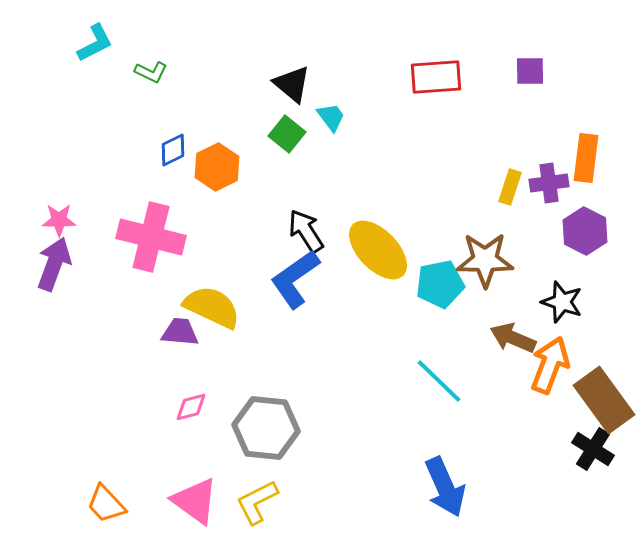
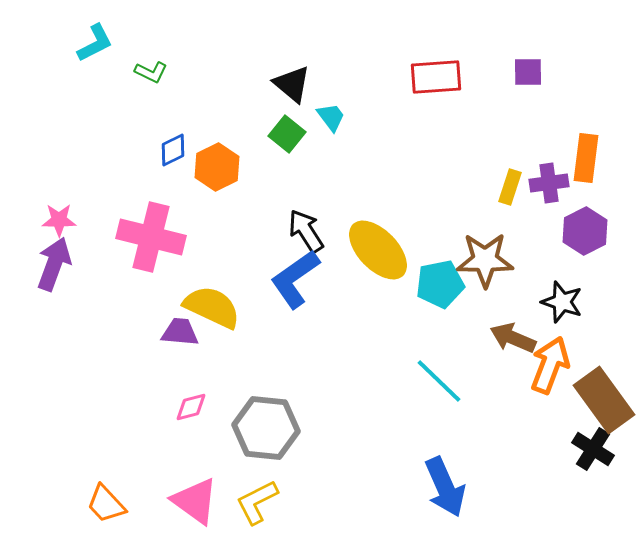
purple square: moved 2 px left, 1 px down
purple hexagon: rotated 6 degrees clockwise
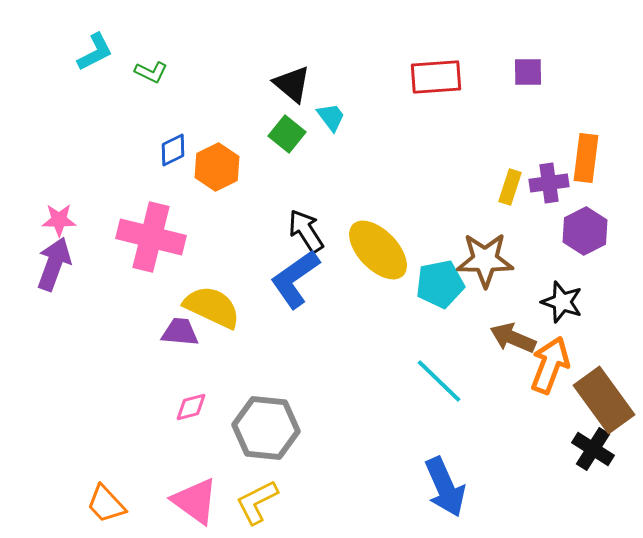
cyan L-shape: moved 9 px down
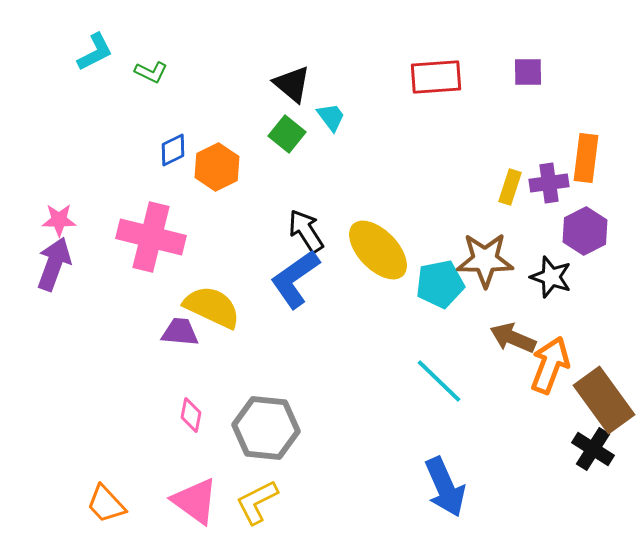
black star: moved 11 px left, 25 px up
pink diamond: moved 8 px down; rotated 64 degrees counterclockwise
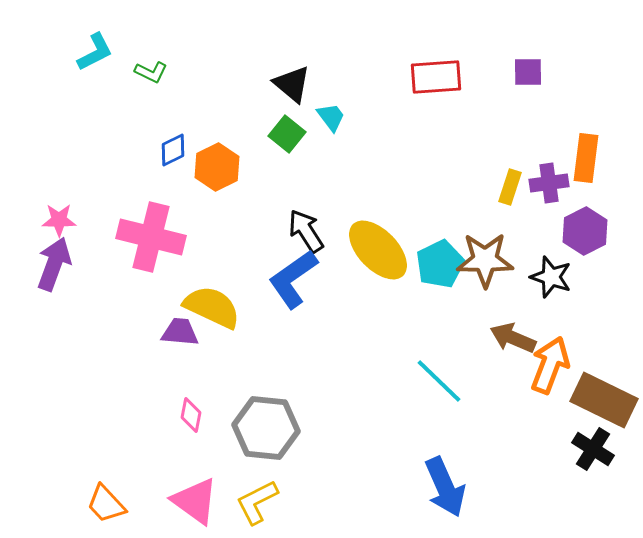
blue L-shape: moved 2 px left
cyan pentagon: moved 20 px up; rotated 15 degrees counterclockwise
brown rectangle: rotated 28 degrees counterclockwise
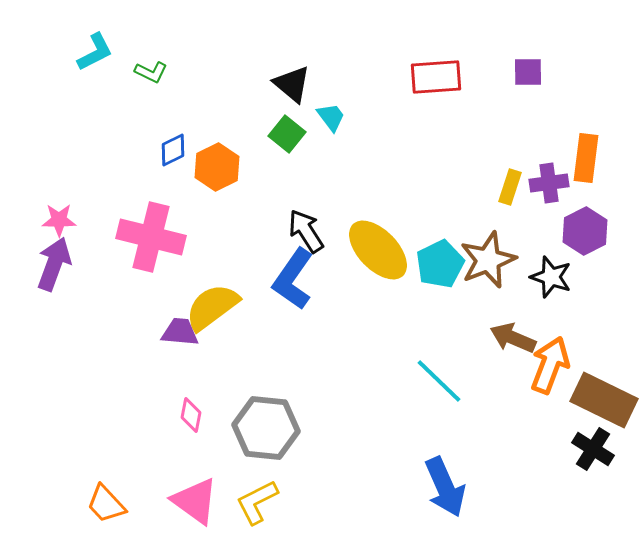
brown star: moved 3 px right; rotated 22 degrees counterclockwise
blue L-shape: rotated 20 degrees counterclockwise
yellow semicircle: rotated 62 degrees counterclockwise
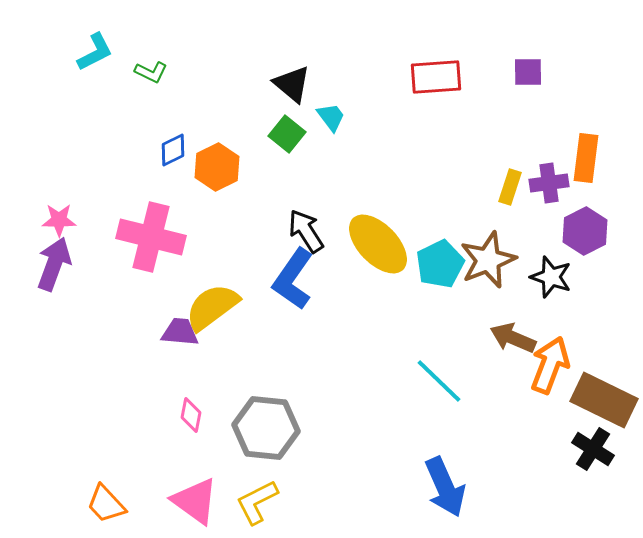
yellow ellipse: moved 6 px up
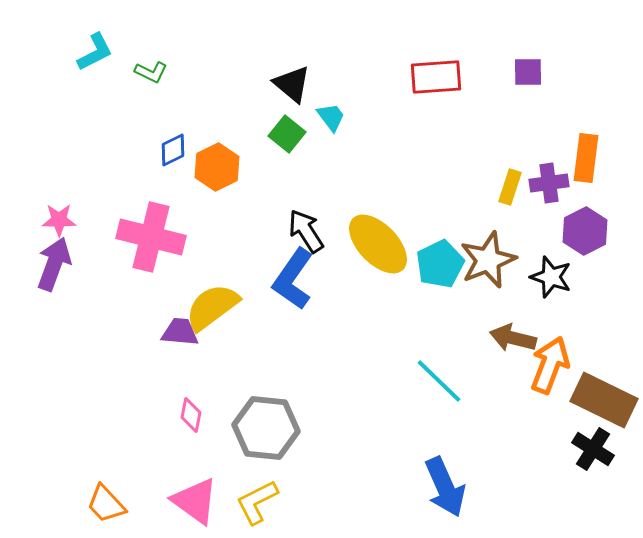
brown arrow: rotated 9 degrees counterclockwise
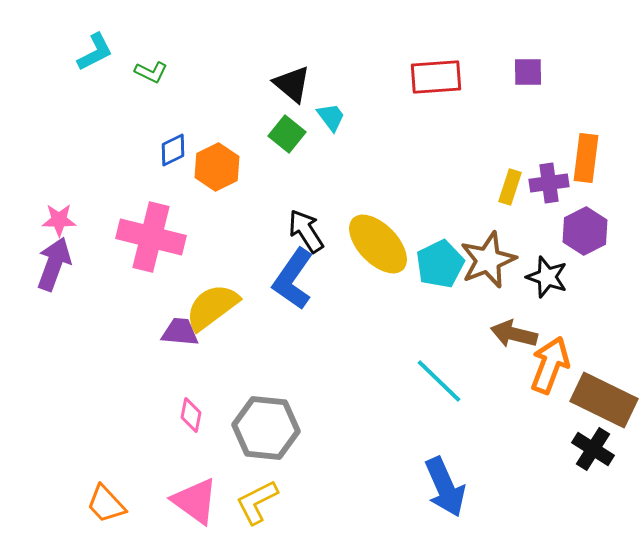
black star: moved 4 px left
brown arrow: moved 1 px right, 4 px up
